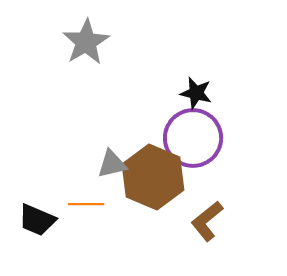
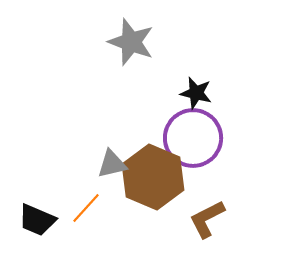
gray star: moved 45 px right; rotated 21 degrees counterclockwise
orange line: moved 4 px down; rotated 48 degrees counterclockwise
brown L-shape: moved 2 px up; rotated 12 degrees clockwise
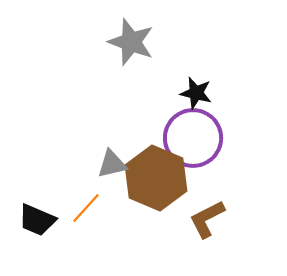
brown hexagon: moved 3 px right, 1 px down
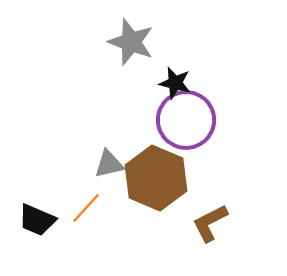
black star: moved 21 px left, 10 px up
purple circle: moved 7 px left, 18 px up
gray triangle: moved 3 px left
brown L-shape: moved 3 px right, 4 px down
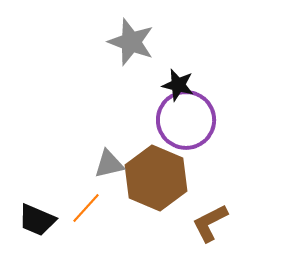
black star: moved 3 px right, 2 px down
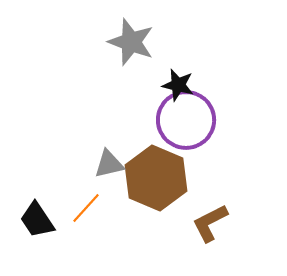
black trapezoid: rotated 33 degrees clockwise
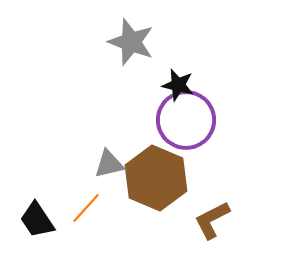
brown L-shape: moved 2 px right, 3 px up
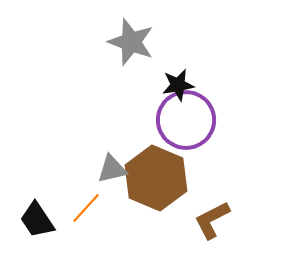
black star: rotated 24 degrees counterclockwise
gray triangle: moved 3 px right, 5 px down
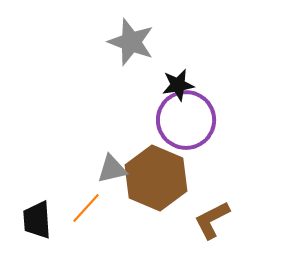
black trapezoid: rotated 30 degrees clockwise
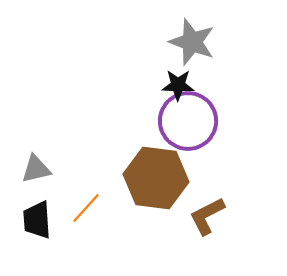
gray star: moved 61 px right
black star: rotated 12 degrees clockwise
purple circle: moved 2 px right, 1 px down
gray triangle: moved 76 px left
brown hexagon: rotated 16 degrees counterclockwise
brown L-shape: moved 5 px left, 4 px up
